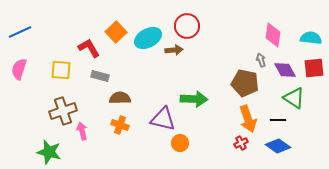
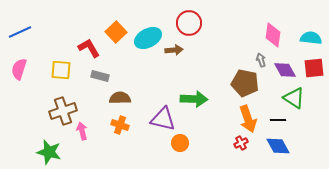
red circle: moved 2 px right, 3 px up
blue diamond: rotated 25 degrees clockwise
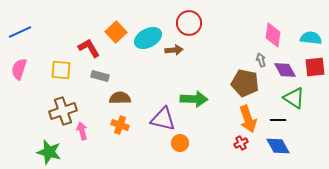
red square: moved 1 px right, 1 px up
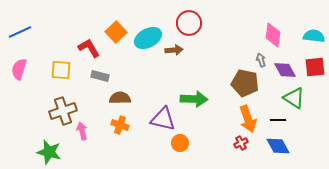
cyan semicircle: moved 3 px right, 2 px up
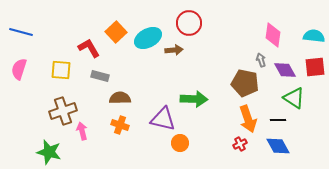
blue line: moved 1 px right; rotated 40 degrees clockwise
red cross: moved 1 px left, 1 px down
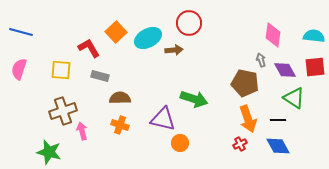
green arrow: rotated 16 degrees clockwise
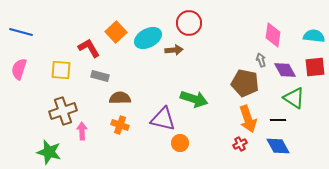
pink arrow: rotated 12 degrees clockwise
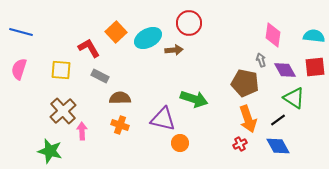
gray rectangle: rotated 12 degrees clockwise
brown cross: rotated 24 degrees counterclockwise
black line: rotated 35 degrees counterclockwise
green star: moved 1 px right, 1 px up
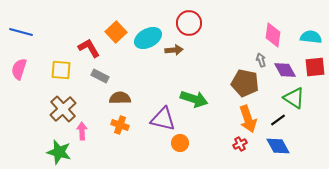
cyan semicircle: moved 3 px left, 1 px down
brown cross: moved 2 px up
green star: moved 9 px right, 1 px down
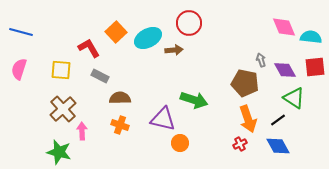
pink diamond: moved 11 px right, 8 px up; rotated 30 degrees counterclockwise
green arrow: moved 1 px down
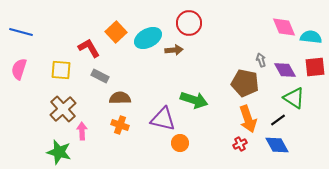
blue diamond: moved 1 px left, 1 px up
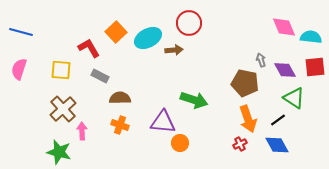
purple triangle: moved 3 px down; rotated 8 degrees counterclockwise
